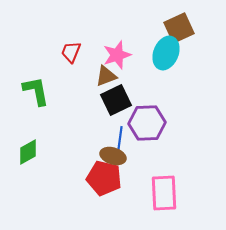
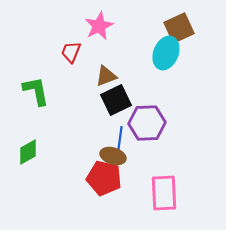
pink star: moved 18 px left, 29 px up; rotated 8 degrees counterclockwise
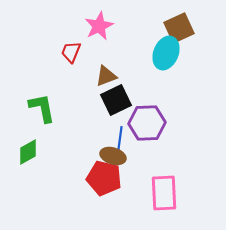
green L-shape: moved 6 px right, 17 px down
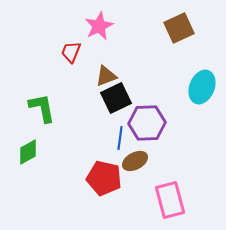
cyan ellipse: moved 36 px right, 34 px down
black square: moved 2 px up
brown ellipse: moved 22 px right, 5 px down; rotated 45 degrees counterclockwise
pink rectangle: moved 6 px right, 7 px down; rotated 12 degrees counterclockwise
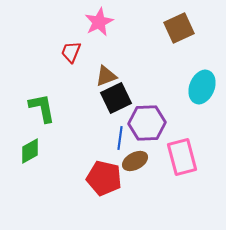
pink star: moved 4 px up
green diamond: moved 2 px right, 1 px up
pink rectangle: moved 12 px right, 43 px up
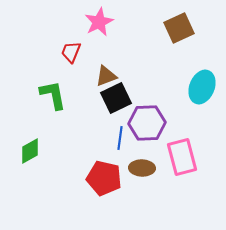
green L-shape: moved 11 px right, 13 px up
brown ellipse: moved 7 px right, 7 px down; rotated 30 degrees clockwise
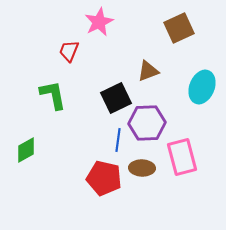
red trapezoid: moved 2 px left, 1 px up
brown triangle: moved 42 px right, 5 px up
blue line: moved 2 px left, 2 px down
green diamond: moved 4 px left, 1 px up
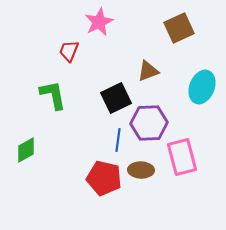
purple hexagon: moved 2 px right
brown ellipse: moved 1 px left, 2 px down
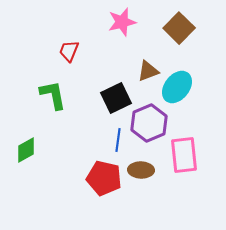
pink star: moved 23 px right; rotated 12 degrees clockwise
brown square: rotated 20 degrees counterclockwise
cyan ellipse: moved 25 px left; rotated 16 degrees clockwise
purple hexagon: rotated 21 degrees counterclockwise
pink rectangle: moved 2 px right, 2 px up; rotated 9 degrees clockwise
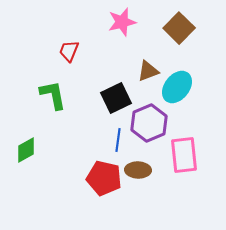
brown ellipse: moved 3 px left
